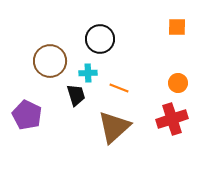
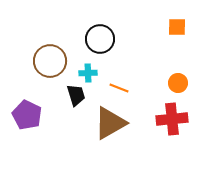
red cross: rotated 12 degrees clockwise
brown triangle: moved 4 px left, 4 px up; rotated 12 degrees clockwise
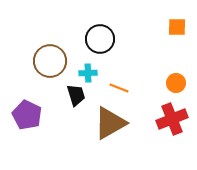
orange circle: moved 2 px left
red cross: rotated 16 degrees counterclockwise
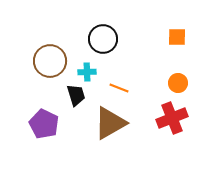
orange square: moved 10 px down
black circle: moved 3 px right
cyan cross: moved 1 px left, 1 px up
orange circle: moved 2 px right
purple pentagon: moved 17 px right, 9 px down
red cross: moved 1 px up
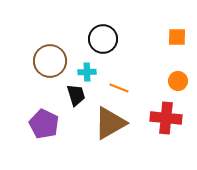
orange circle: moved 2 px up
red cross: moved 6 px left; rotated 28 degrees clockwise
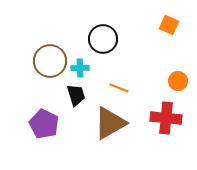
orange square: moved 8 px left, 12 px up; rotated 24 degrees clockwise
cyan cross: moved 7 px left, 4 px up
